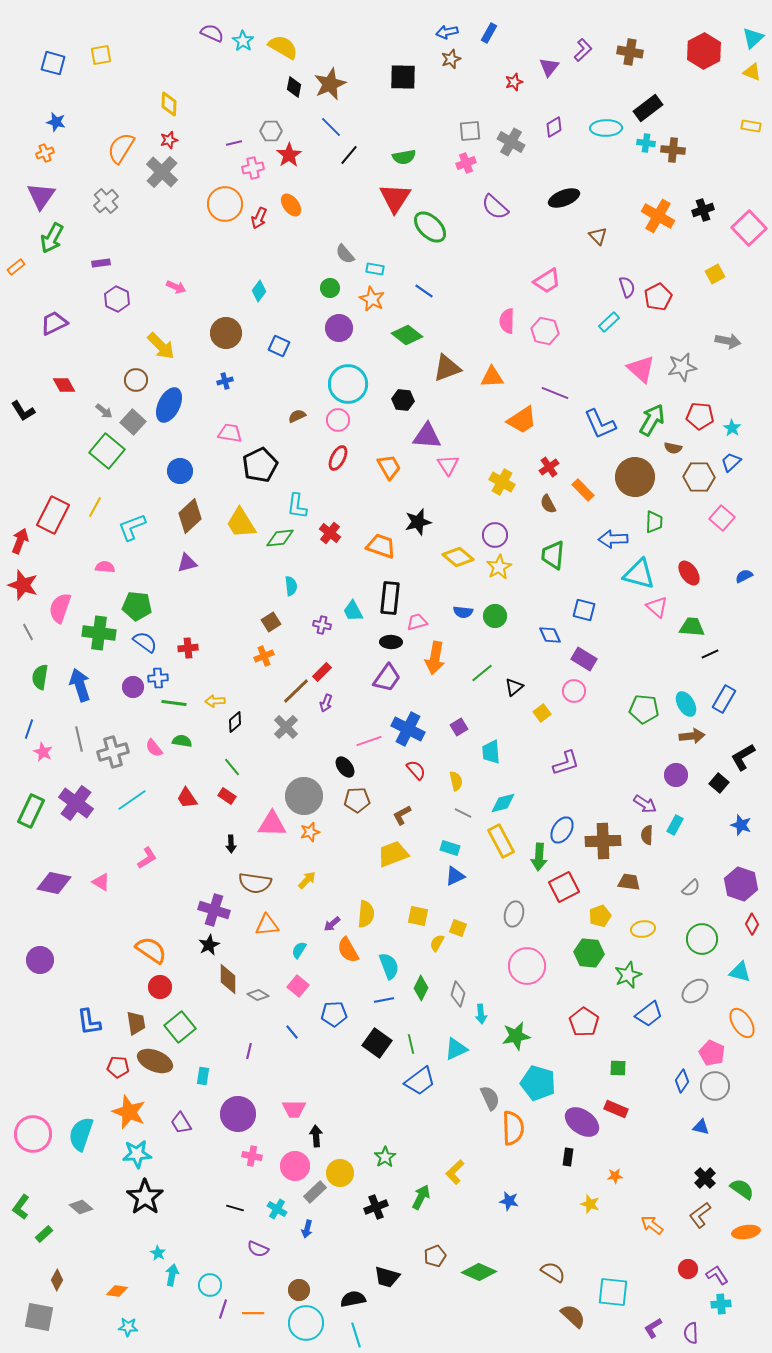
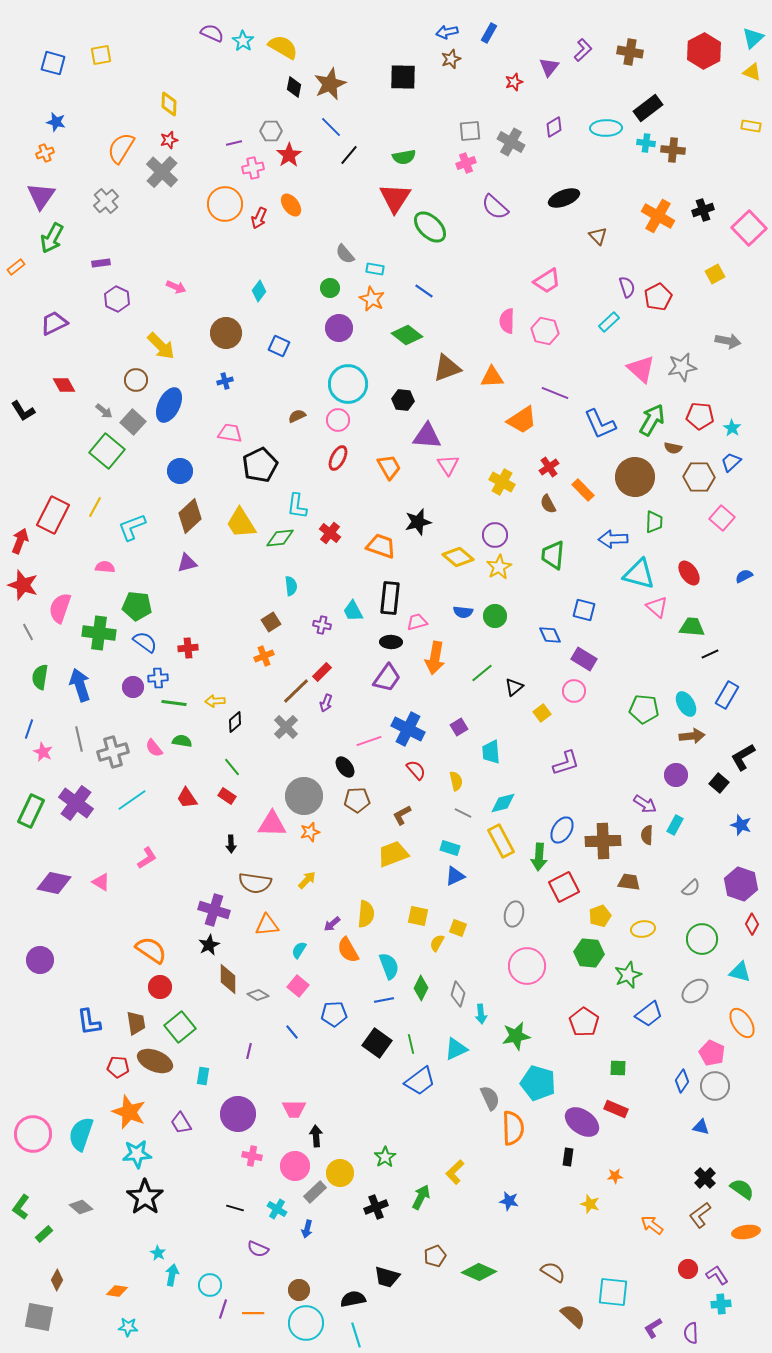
blue rectangle at (724, 699): moved 3 px right, 4 px up
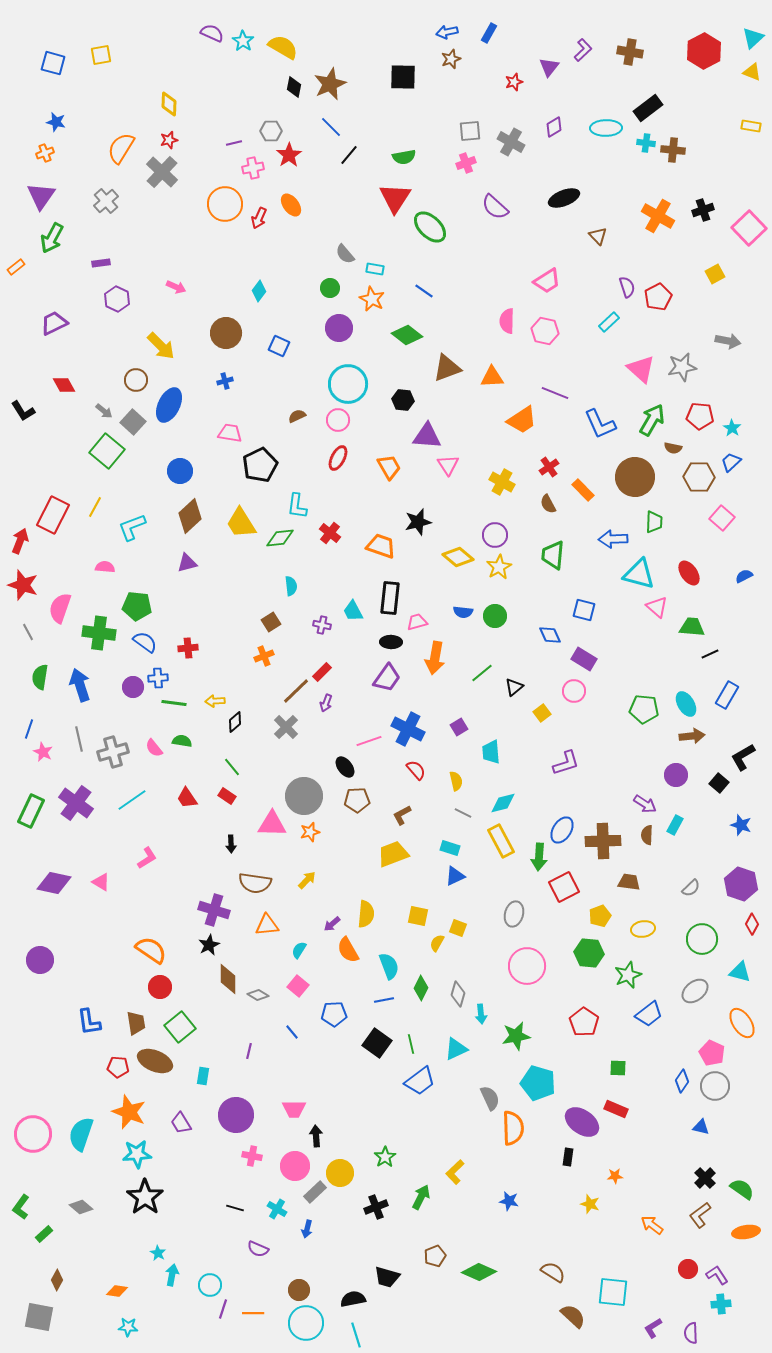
purple circle at (238, 1114): moved 2 px left, 1 px down
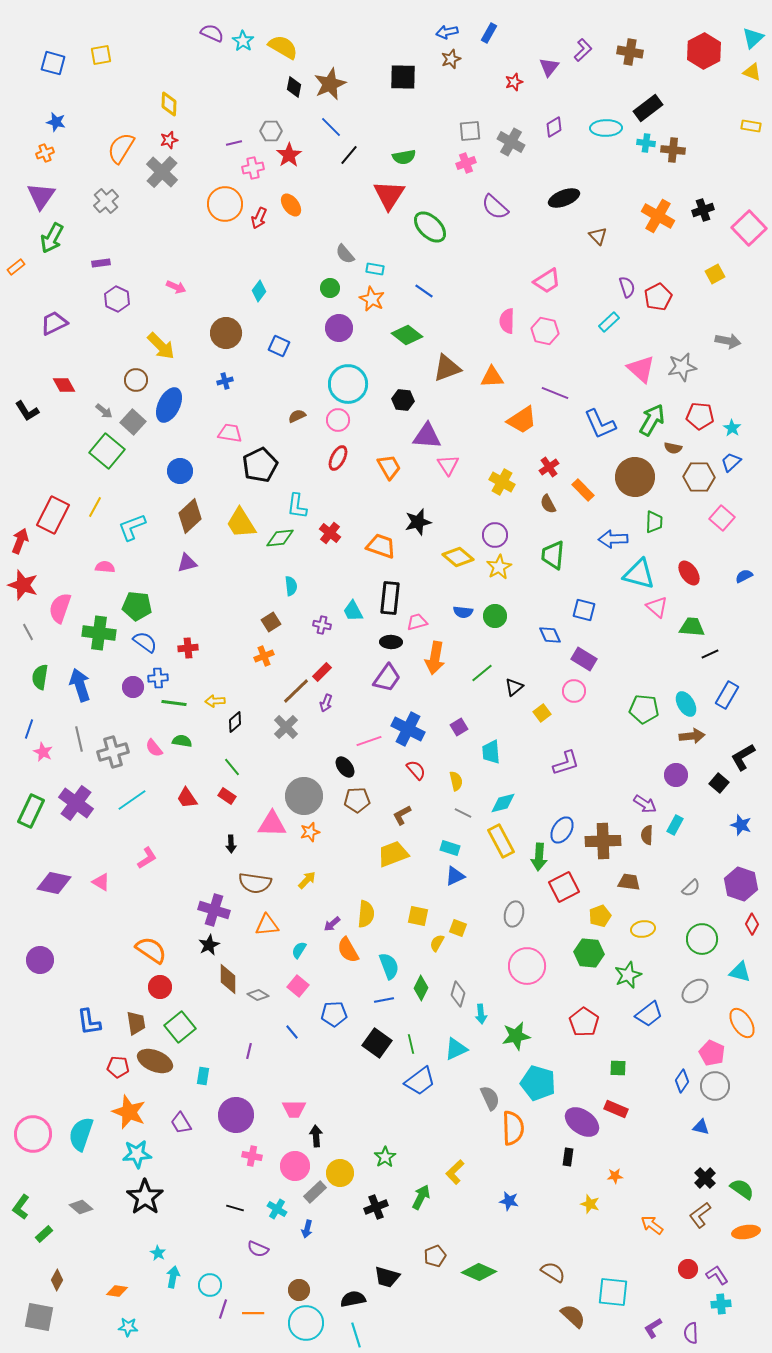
red triangle at (395, 198): moved 6 px left, 3 px up
black L-shape at (23, 411): moved 4 px right
cyan arrow at (172, 1275): moved 1 px right, 2 px down
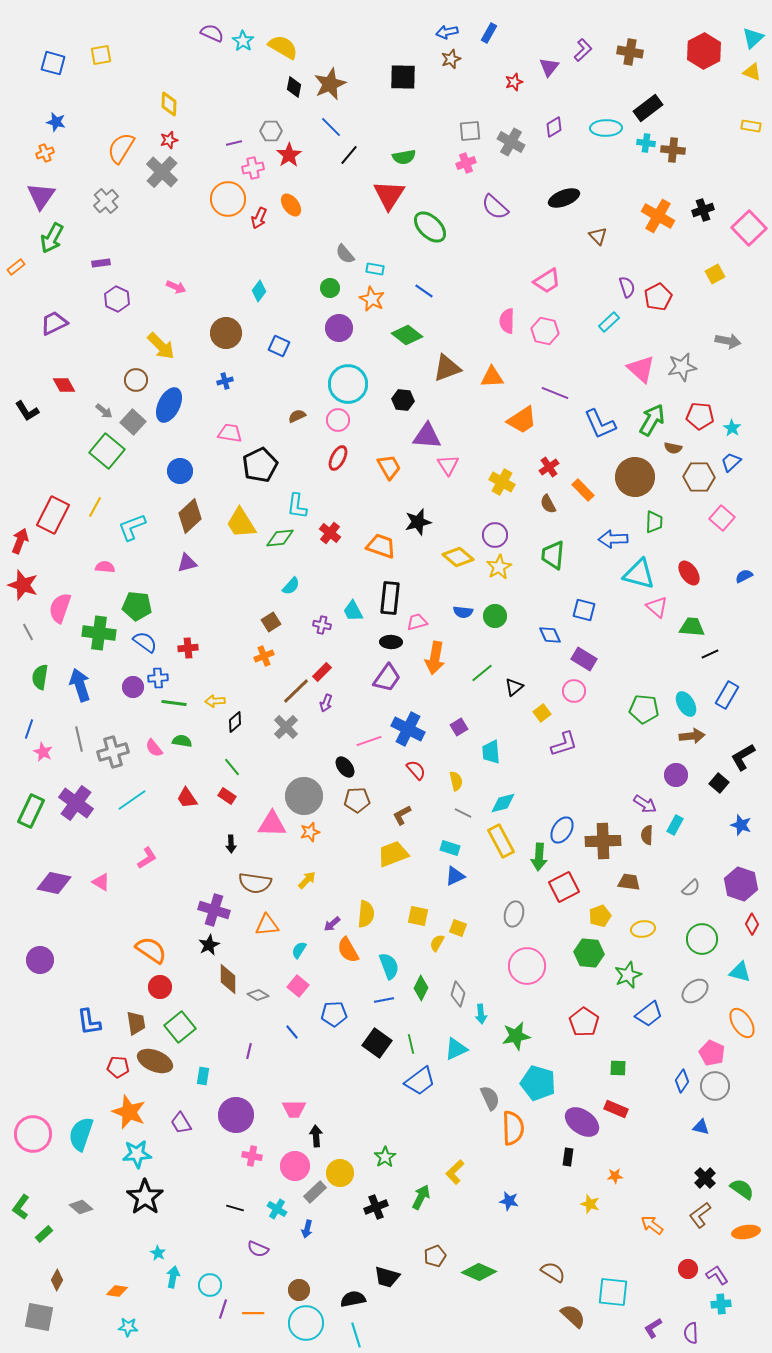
orange circle at (225, 204): moved 3 px right, 5 px up
cyan semicircle at (291, 586): rotated 48 degrees clockwise
purple L-shape at (566, 763): moved 2 px left, 19 px up
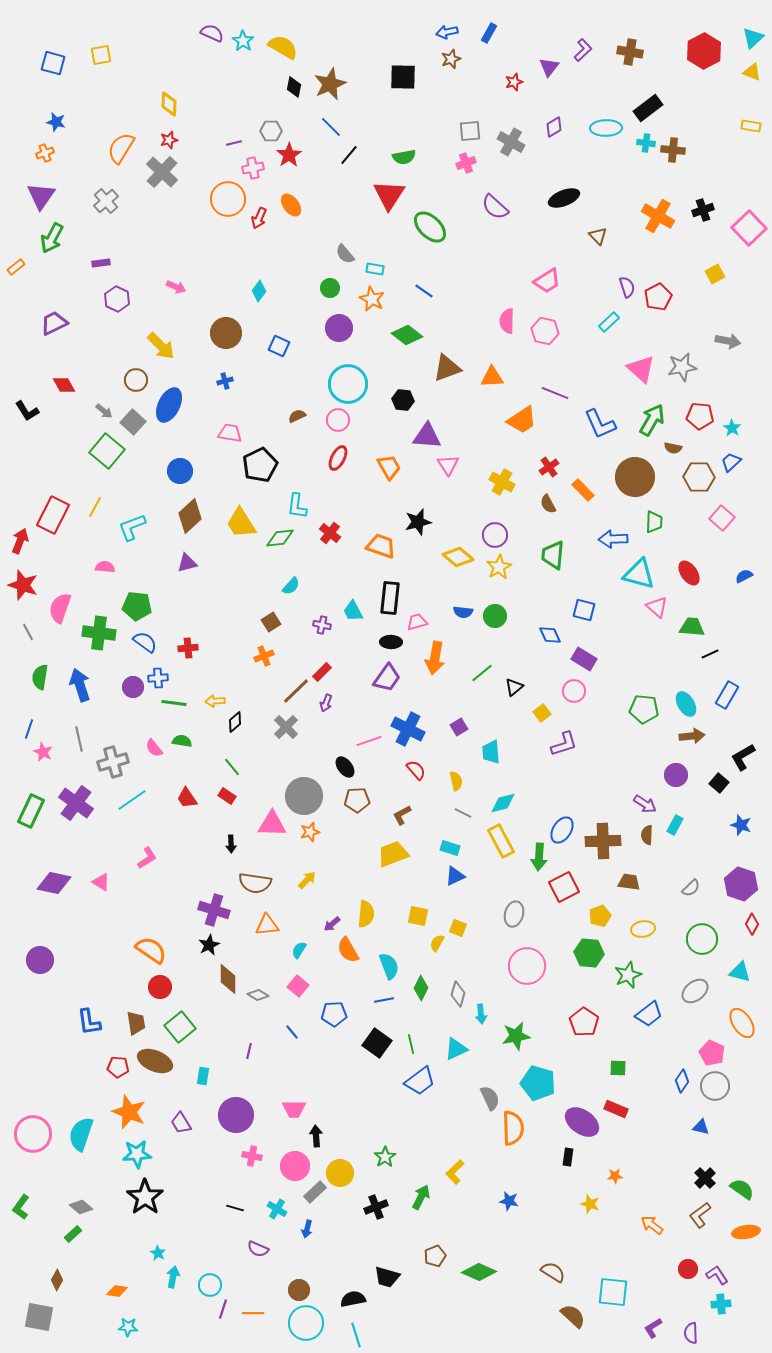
gray cross at (113, 752): moved 10 px down
green rectangle at (44, 1234): moved 29 px right
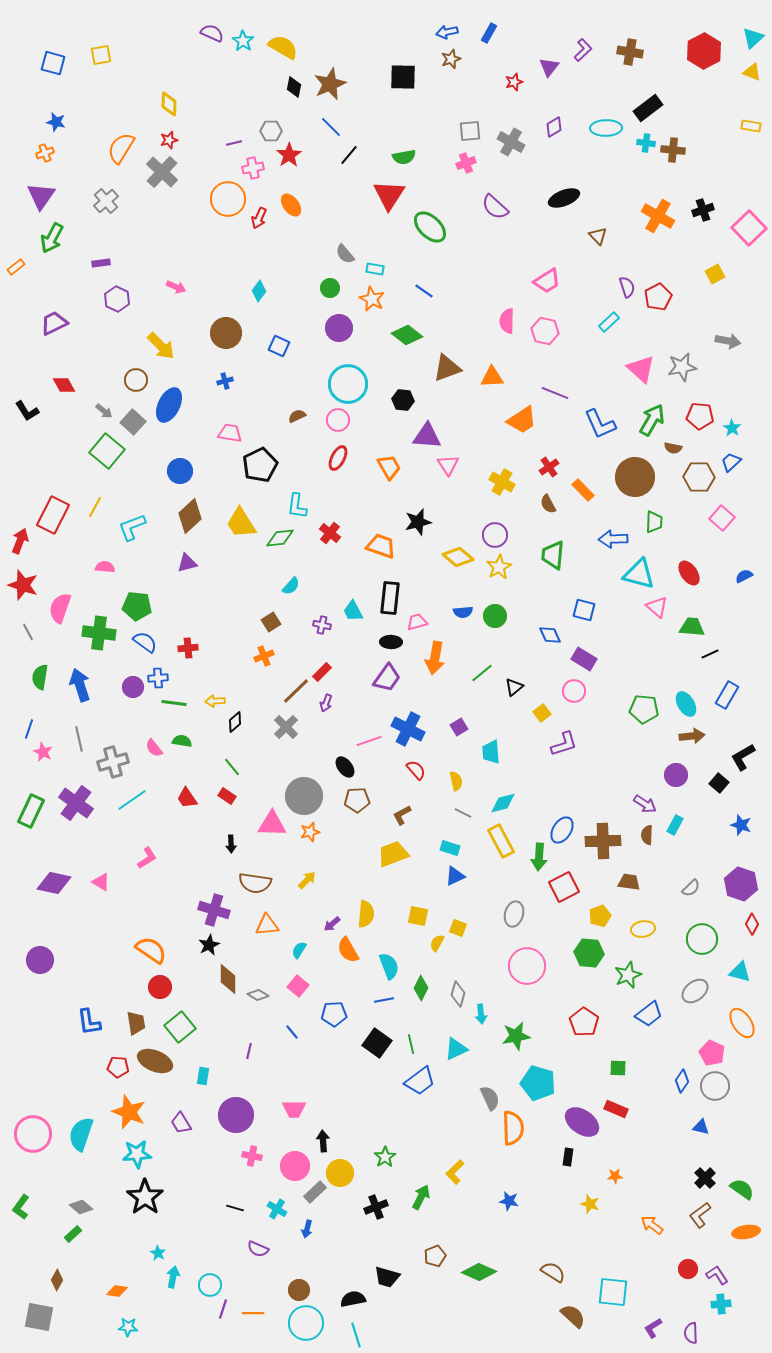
blue semicircle at (463, 612): rotated 12 degrees counterclockwise
black arrow at (316, 1136): moved 7 px right, 5 px down
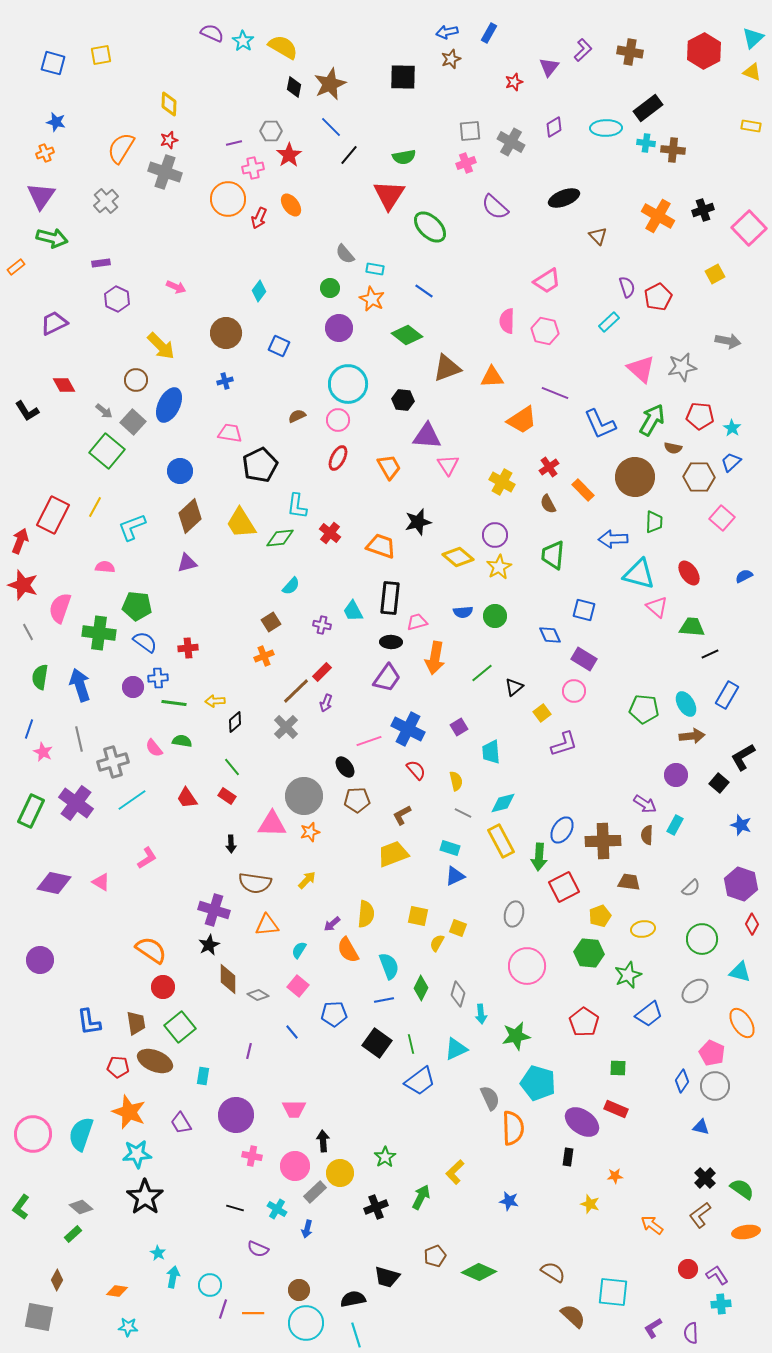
gray cross at (162, 172): moved 3 px right; rotated 24 degrees counterclockwise
green arrow at (52, 238): rotated 104 degrees counterclockwise
red circle at (160, 987): moved 3 px right
